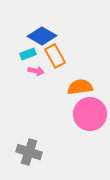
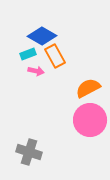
orange semicircle: moved 8 px right, 1 px down; rotated 20 degrees counterclockwise
pink circle: moved 6 px down
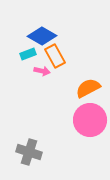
pink arrow: moved 6 px right
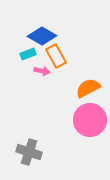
orange rectangle: moved 1 px right
